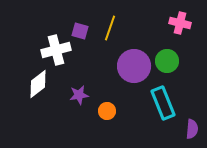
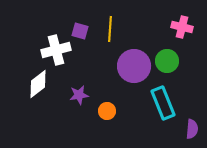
pink cross: moved 2 px right, 4 px down
yellow line: moved 1 px down; rotated 15 degrees counterclockwise
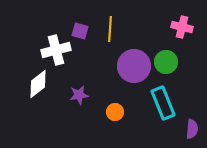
green circle: moved 1 px left, 1 px down
orange circle: moved 8 px right, 1 px down
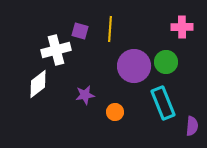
pink cross: rotated 15 degrees counterclockwise
purple star: moved 6 px right
purple semicircle: moved 3 px up
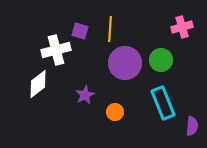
pink cross: rotated 15 degrees counterclockwise
green circle: moved 5 px left, 2 px up
purple circle: moved 9 px left, 3 px up
purple star: rotated 18 degrees counterclockwise
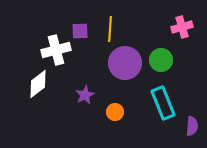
purple square: rotated 18 degrees counterclockwise
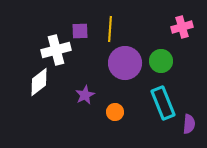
green circle: moved 1 px down
white diamond: moved 1 px right, 2 px up
purple semicircle: moved 3 px left, 2 px up
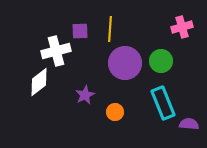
white cross: moved 1 px down
purple semicircle: rotated 90 degrees counterclockwise
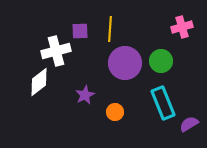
purple semicircle: rotated 36 degrees counterclockwise
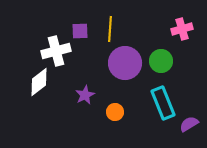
pink cross: moved 2 px down
